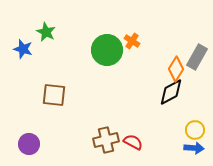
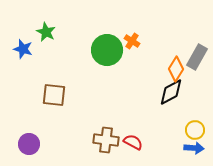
brown cross: rotated 20 degrees clockwise
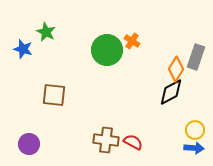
gray rectangle: moved 1 px left; rotated 10 degrees counterclockwise
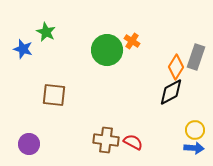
orange diamond: moved 2 px up
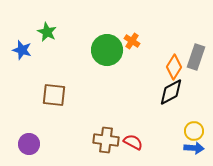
green star: moved 1 px right
blue star: moved 1 px left, 1 px down
orange diamond: moved 2 px left
yellow circle: moved 1 px left, 1 px down
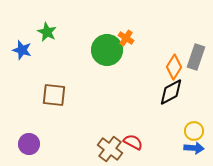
orange cross: moved 6 px left, 3 px up
brown cross: moved 4 px right, 9 px down; rotated 30 degrees clockwise
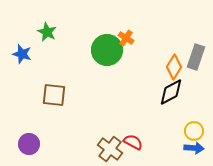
blue star: moved 4 px down
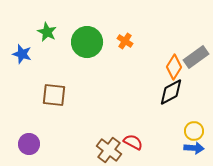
orange cross: moved 1 px left, 3 px down
green circle: moved 20 px left, 8 px up
gray rectangle: rotated 35 degrees clockwise
brown cross: moved 1 px left, 1 px down
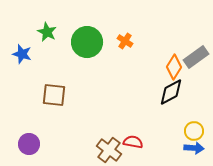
red semicircle: rotated 18 degrees counterclockwise
